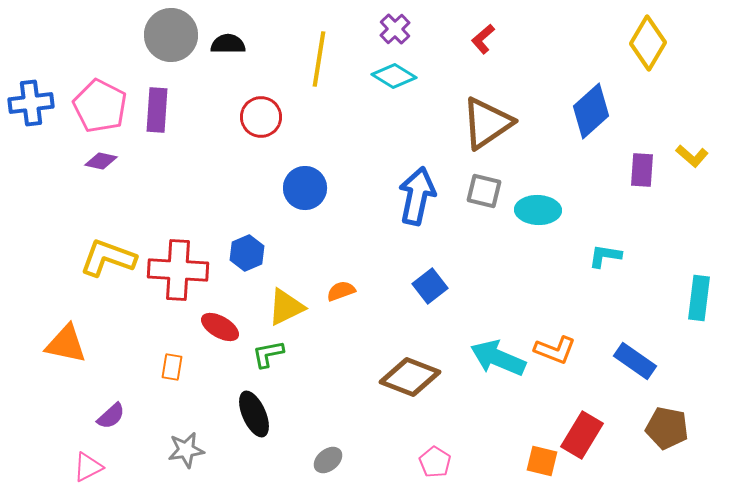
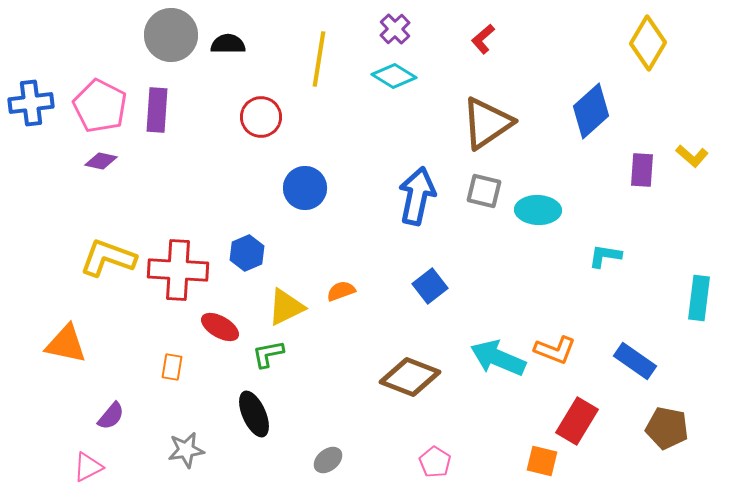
purple semicircle at (111, 416): rotated 8 degrees counterclockwise
red rectangle at (582, 435): moved 5 px left, 14 px up
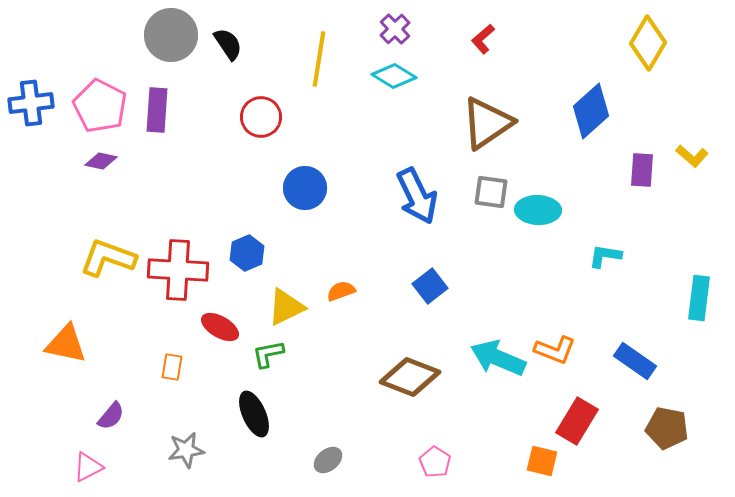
black semicircle at (228, 44): rotated 56 degrees clockwise
gray square at (484, 191): moved 7 px right, 1 px down; rotated 6 degrees counterclockwise
blue arrow at (417, 196): rotated 142 degrees clockwise
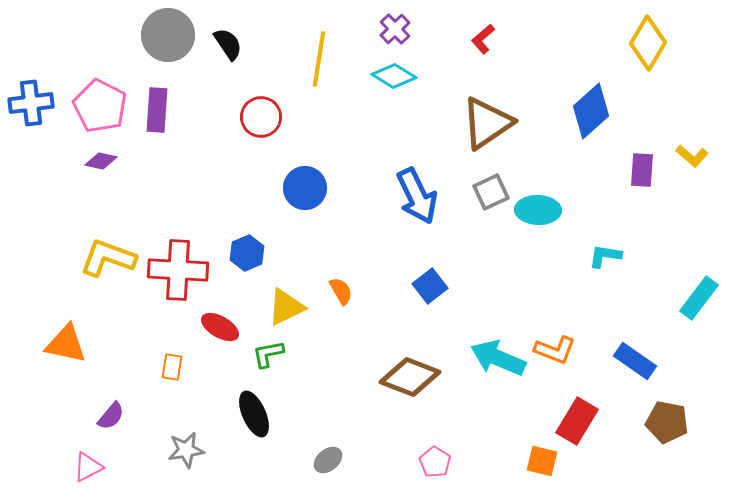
gray circle at (171, 35): moved 3 px left
gray square at (491, 192): rotated 33 degrees counterclockwise
orange semicircle at (341, 291): rotated 80 degrees clockwise
cyan rectangle at (699, 298): rotated 30 degrees clockwise
brown pentagon at (667, 428): moved 6 px up
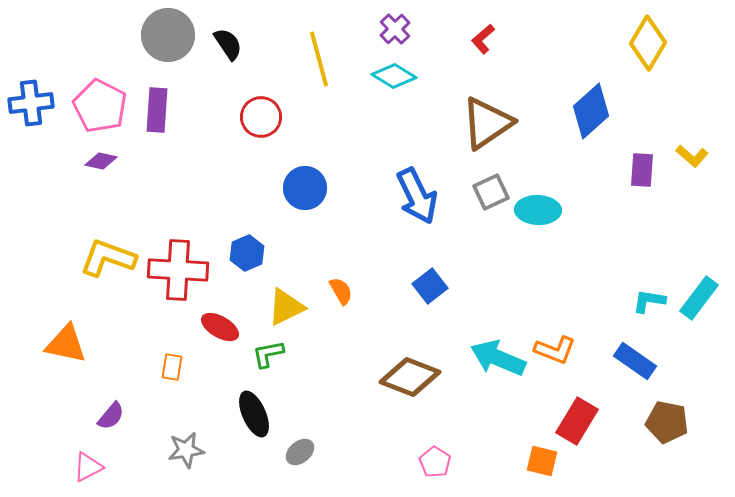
yellow line at (319, 59): rotated 24 degrees counterclockwise
cyan L-shape at (605, 256): moved 44 px right, 45 px down
gray ellipse at (328, 460): moved 28 px left, 8 px up
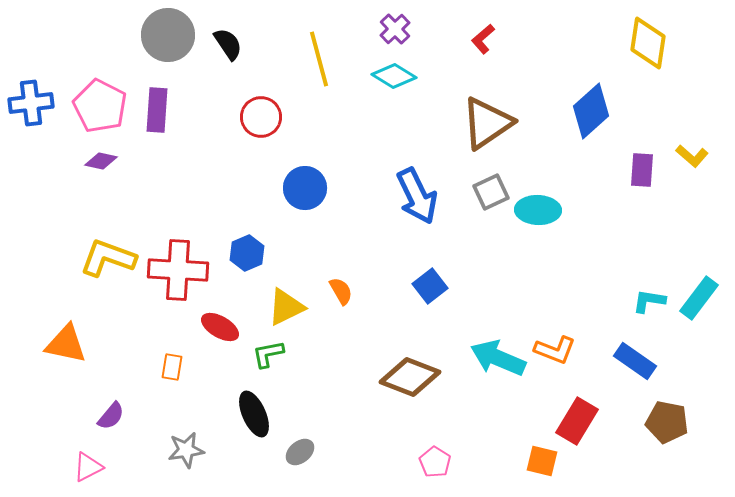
yellow diamond at (648, 43): rotated 22 degrees counterclockwise
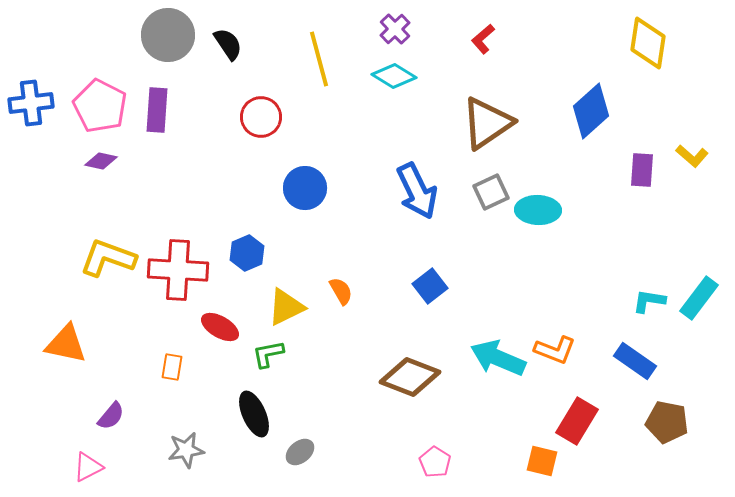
blue arrow at (417, 196): moved 5 px up
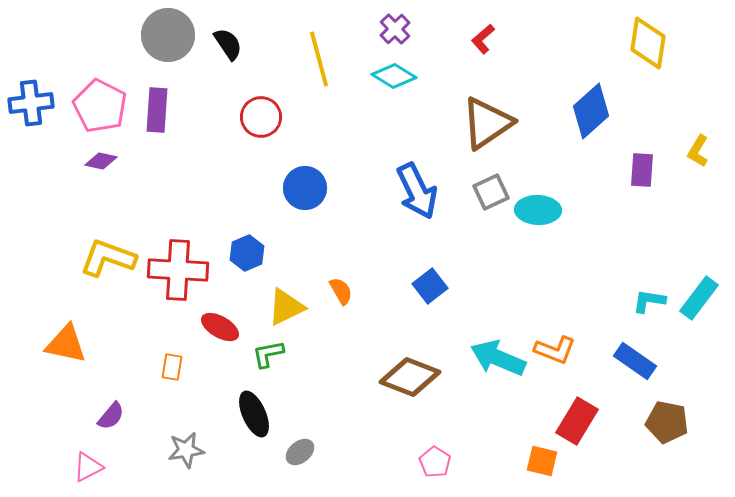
yellow L-shape at (692, 156): moved 6 px right, 5 px up; rotated 80 degrees clockwise
